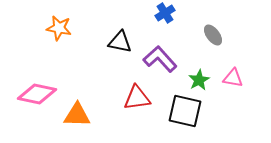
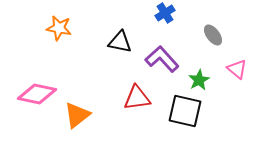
purple L-shape: moved 2 px right
pink triangle: moved 4 px right, 9 px up; rotated 30 degrees clockwise
orange triangle: rotated 40 degrees counterclockwise
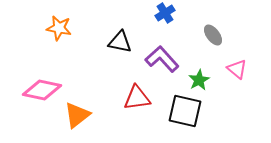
pink diamond: moved 5 px right, 4 px up
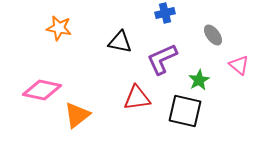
blue cross: rotated 18 degrees clockwise
purple L-shape: rotated 72 degrees counterclockwise
pink triangle: moved 2 px right, 4 px up
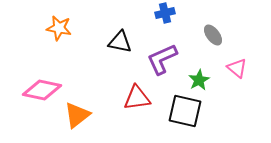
pink triangle: moved 2 px left, 3 px down
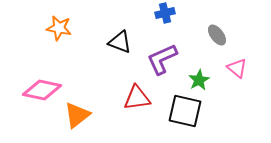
gray ellipse: moved 4 px right
black triangle: rotated 10 degrees clockwise
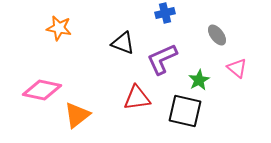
black triangle: moved 3 px right, 1 px down
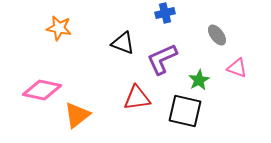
pink triangle: rotated 20 degrees counterclockwise
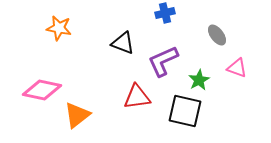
purple L-shape: moved 1 px right, 2 px down
red triangle: moved 1 px up
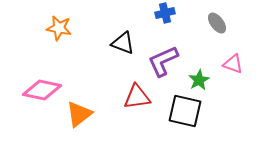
gray ellipse: moved 12 px up
pink triangle: moved 4 px left, 4 px up
orange triangle: moved 2 px right, 1 px up
